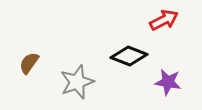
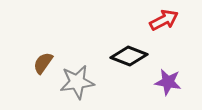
brown semicircle: moved 14 px right
gray star: rotated 12 degrees clockwise
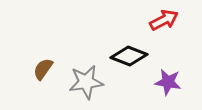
brown semicircle: moved 6 px down
gray star: moved 9 px right
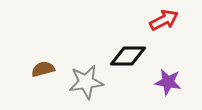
black diamond: moved 1 px left; rotated 21 degrees counterclockwise
brown semicircle: rotated 40 degrees clockwise
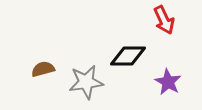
red arrow: rotated 92 degrees clockwise
purple star: rotated 20 degrees clockwise
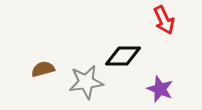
black diamond: moved 5 px left
purple star: moved 8 px left, 7 px down; rotated 8 degrees counterclockwise
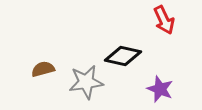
black diamond: rotated 12 degrees clockwise
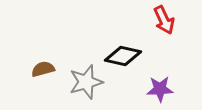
gray star: rotated 8 degrees counterclockwise
purple star: rotated 24 degrees counterclockwise
